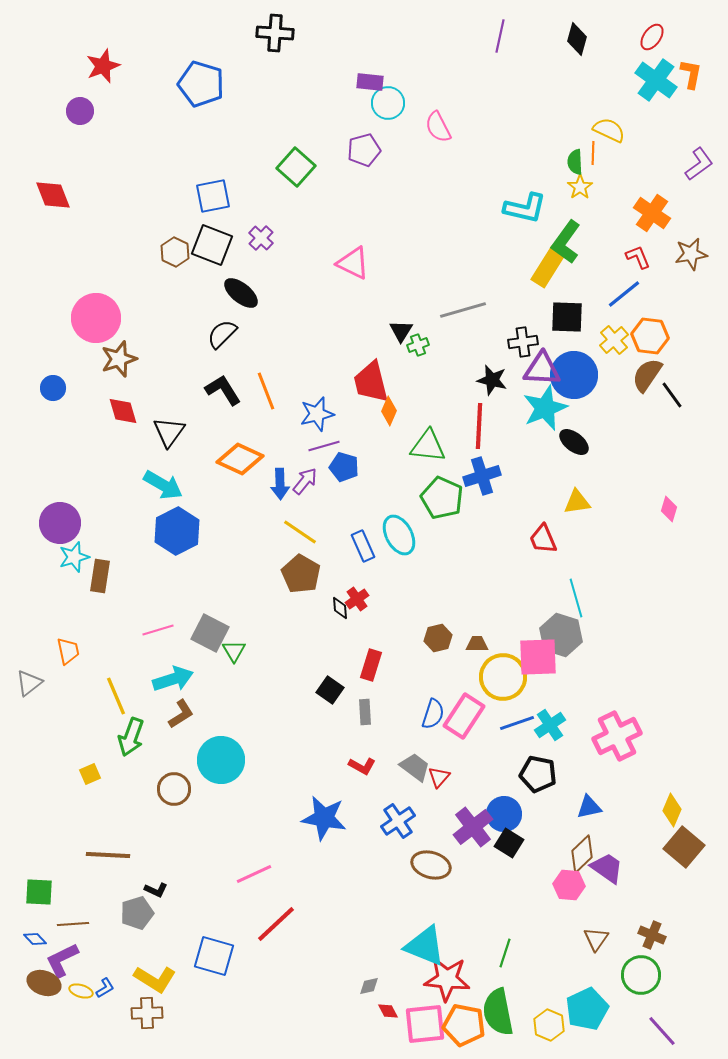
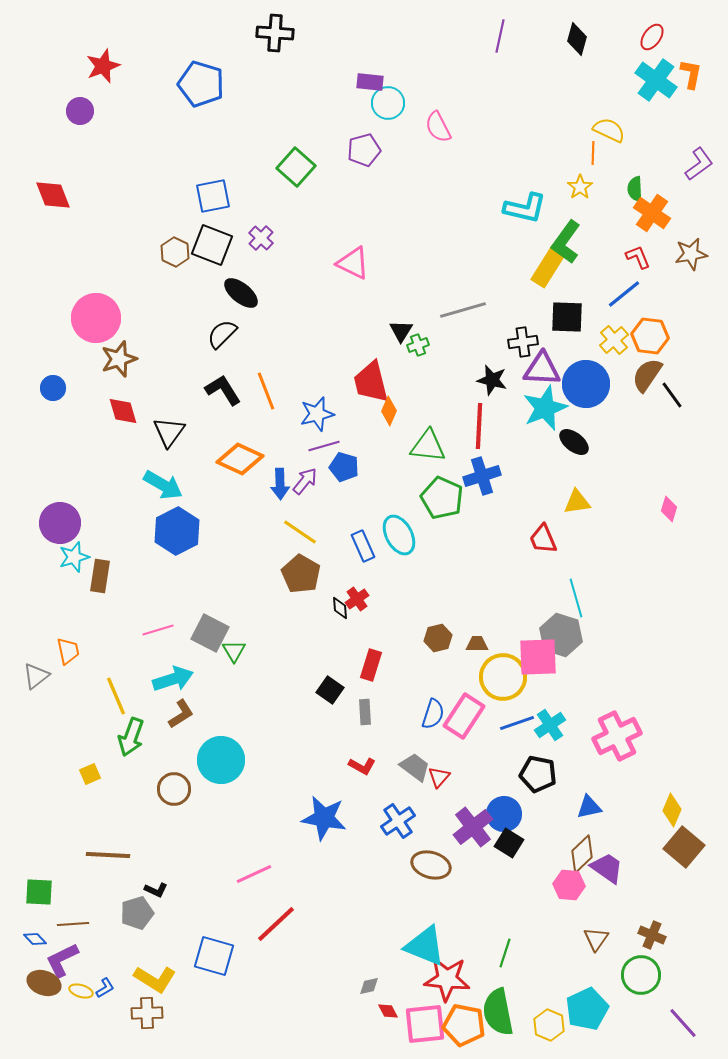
green semicircle at (575, 162): moved 60 px right, 27 px down
blue circle at (574, 375): moved 12 px right, 9 px down
gray triangle at (29, 683): moved 7 px right, 7 px up
purple line at (662, 1031): moved 21 px right, 8 px up
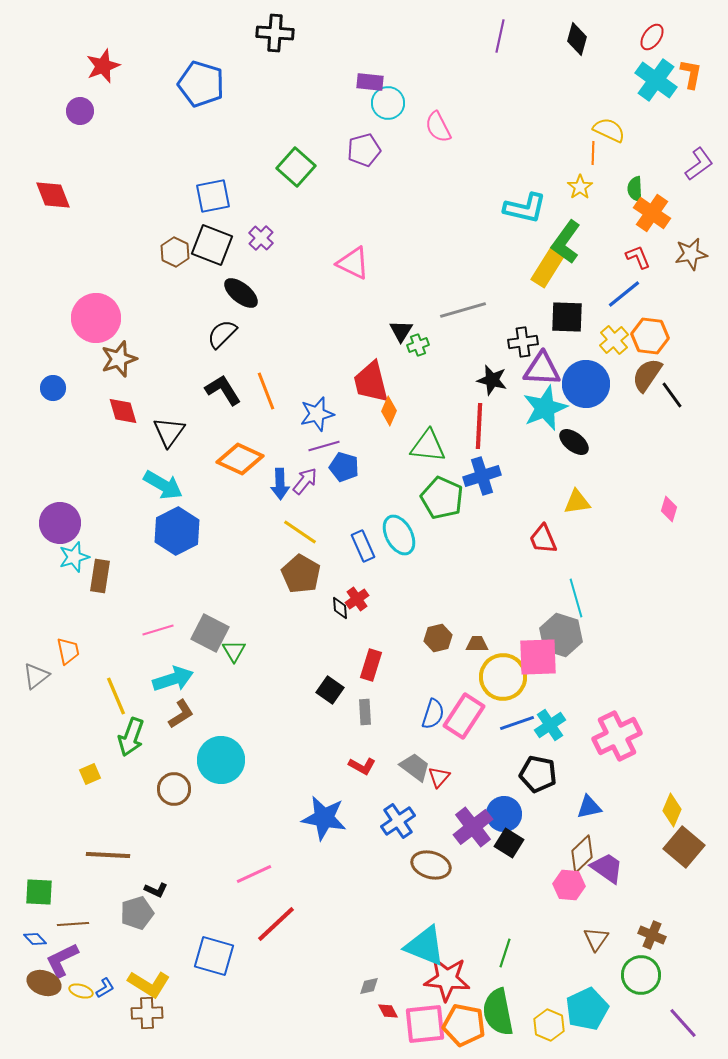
yellow L-shape at (155, 979): moved 6 px left, 5 px down
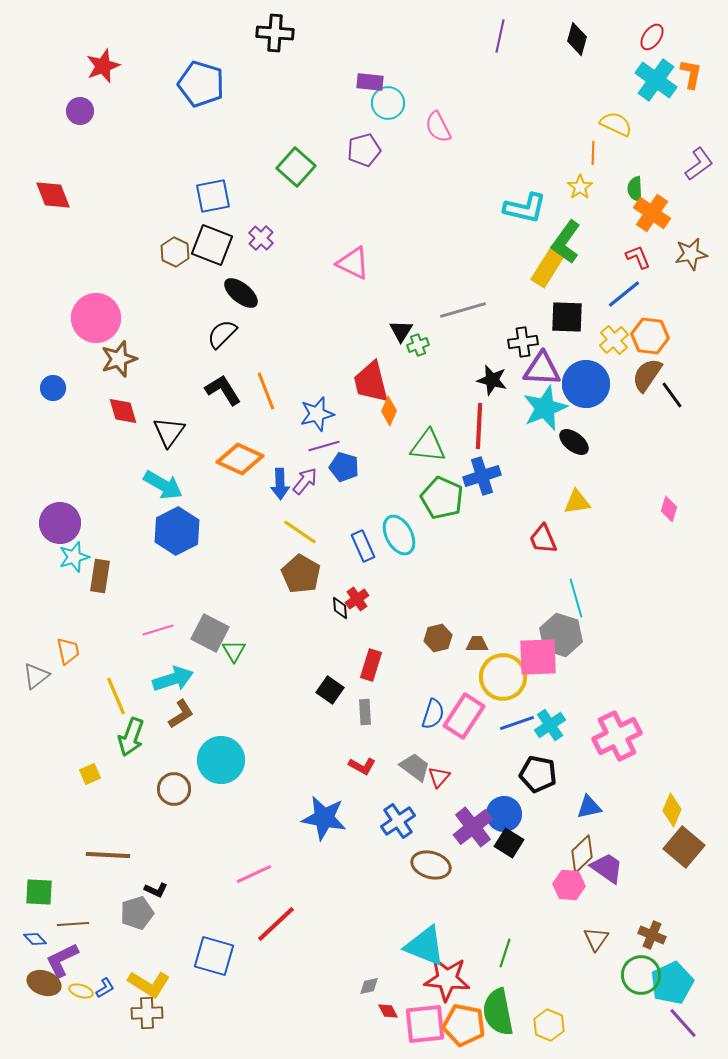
yellow semicircle at (609, 130): moved 7 px right, 6 px up
cyan pentagon at (587, 1009): moved 85 px right, 26 px up
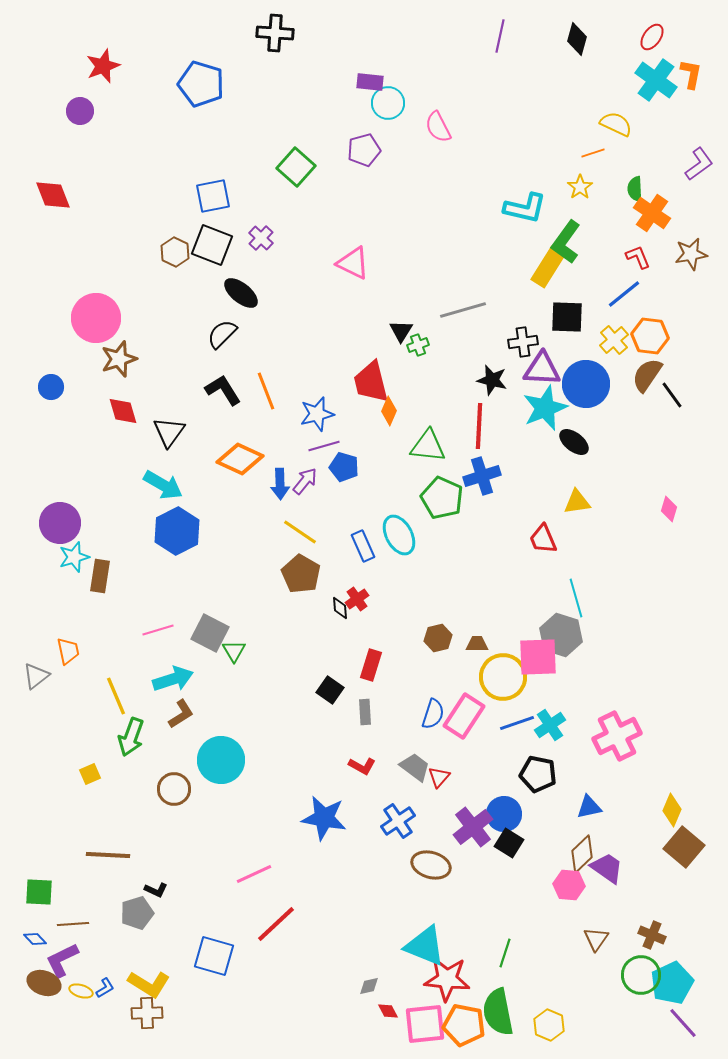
orange line at (593, 153): rotated 70 degrees clockwise
blue circle at (53, 388): moved 2 px left, 1 px up
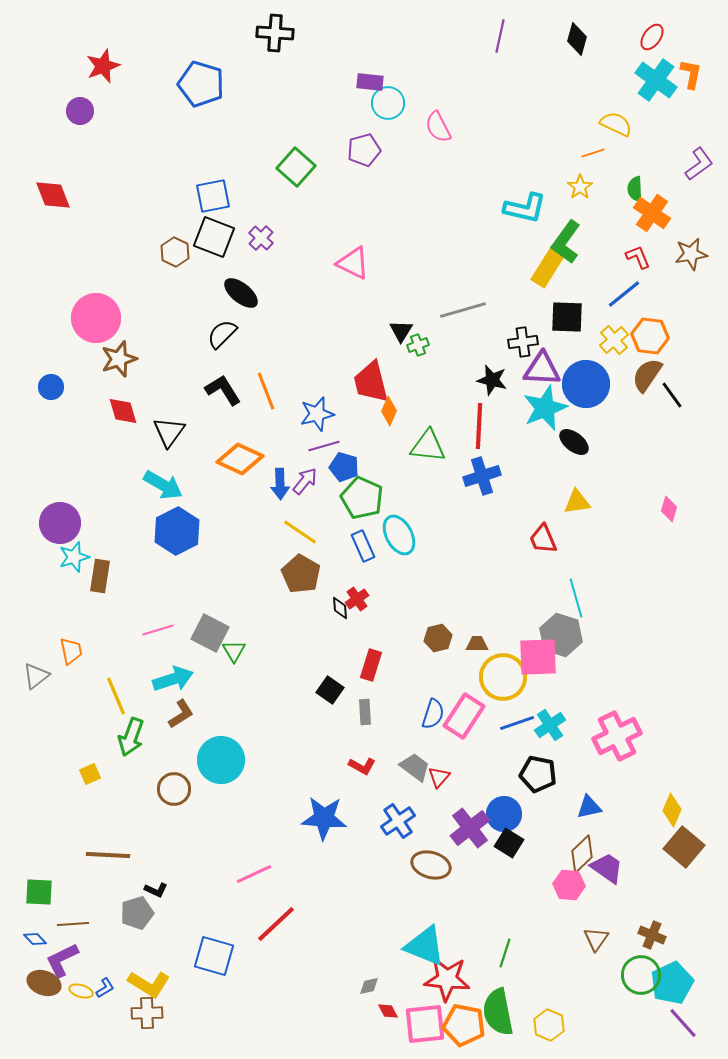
black square at (212, 245): moved 2 px right, 8 px up
green pentagon at (442, 498): moved 80 px left
orange trapezoid at (68, 651): moved 3 px right
blue star at (324, 818): rotated 6 degrees counterclockwise
purple cross at (473, 827): moved 3 px left, 1 px down
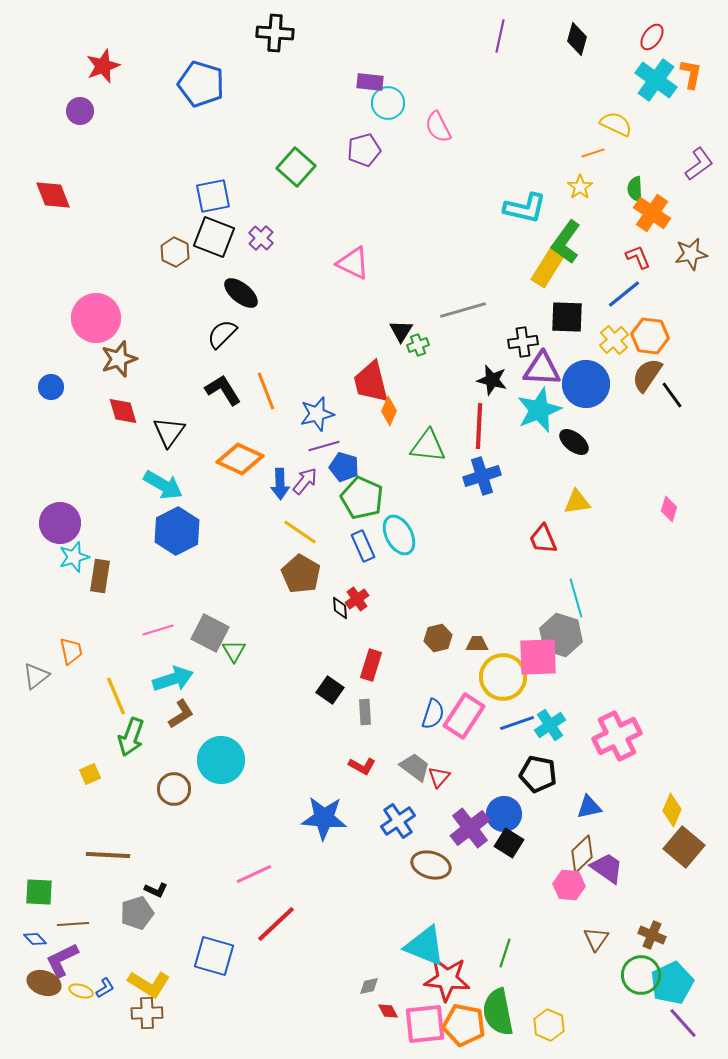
cyan star at (545, 408): moved 6 px left, 2 px down
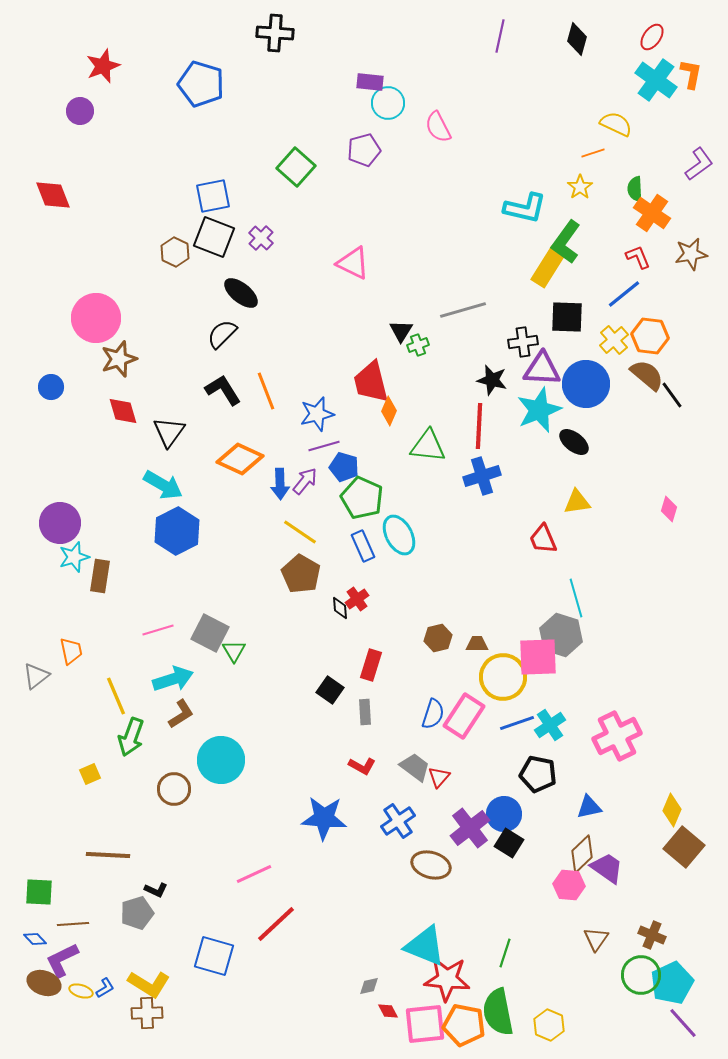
brown semicircle at (647, 375): rotated 96 degrees clockwise
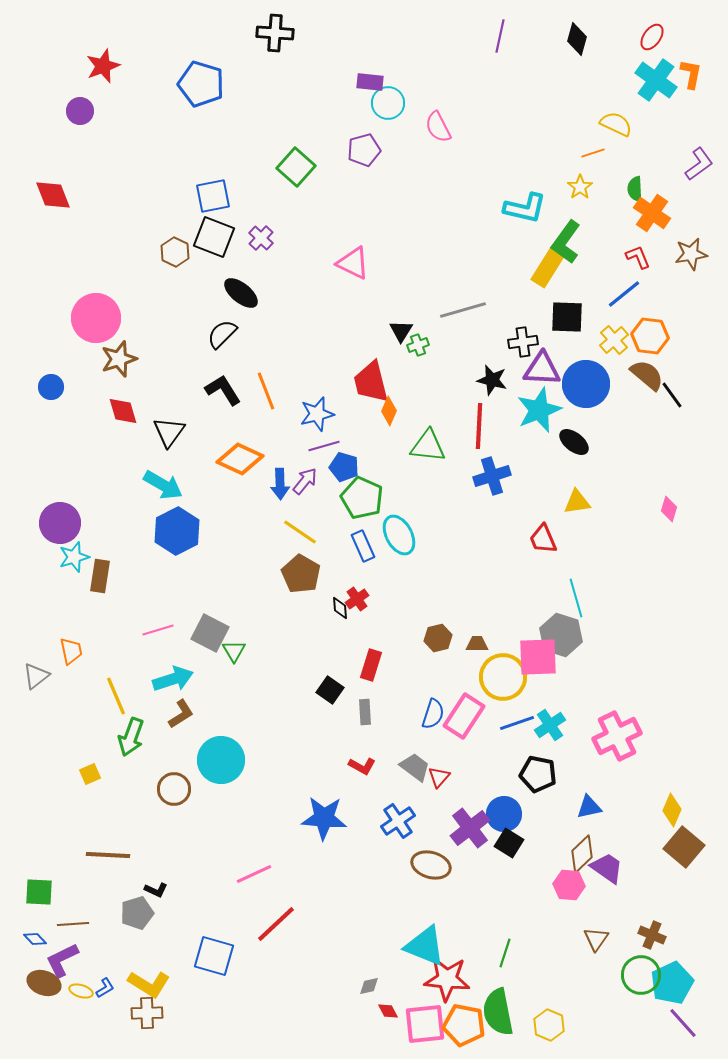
blue cross at (482, 476): moved 10 px right
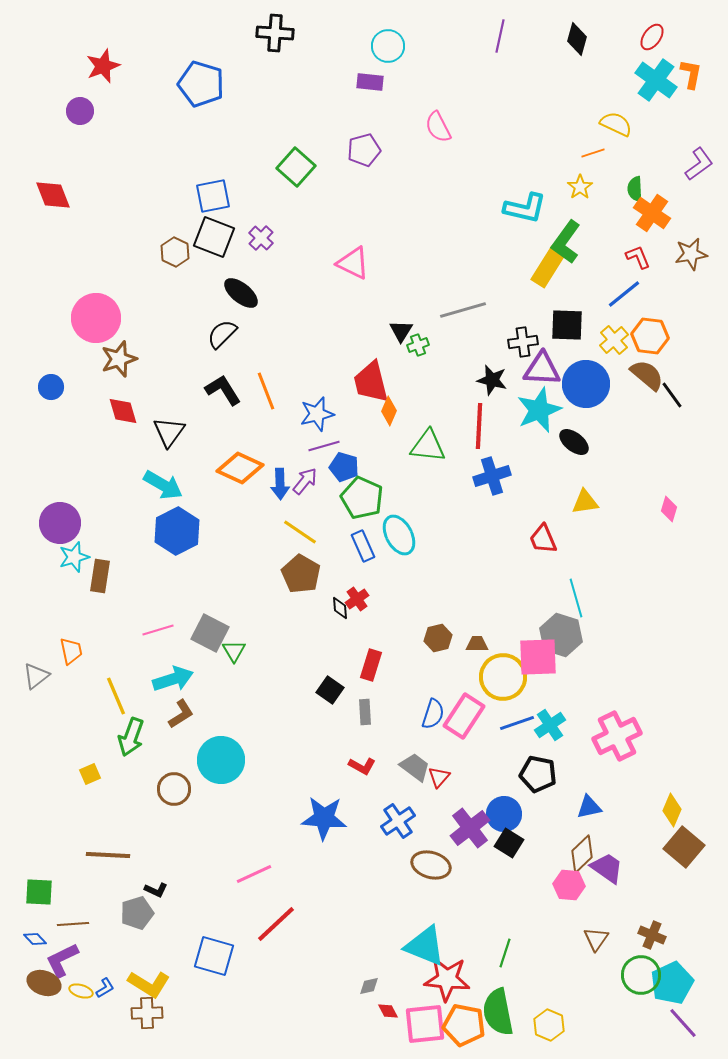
cyan circle at (388, 103): moved 57 px up
black square at (567, 317): moved 8 px down
orange diamond at (240, 459): moved 9 px down
yellow triangle at (577, 502): moved 8 px right
